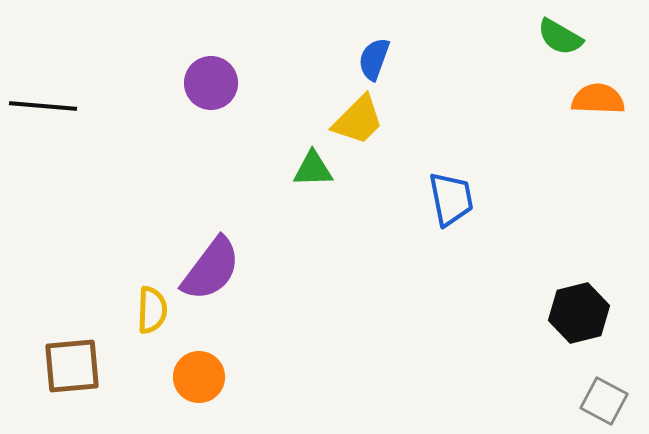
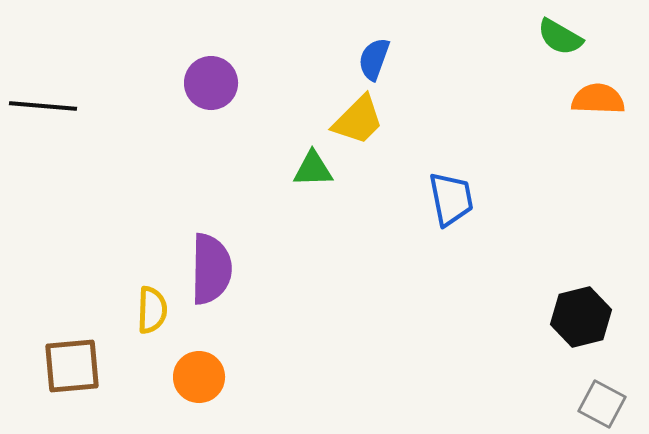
purple semicircle: rotated 36 degrees counterclockwise
black hexagon: moved 2 px right, 4 px down
gray square: moved 2 px left, 3 px down
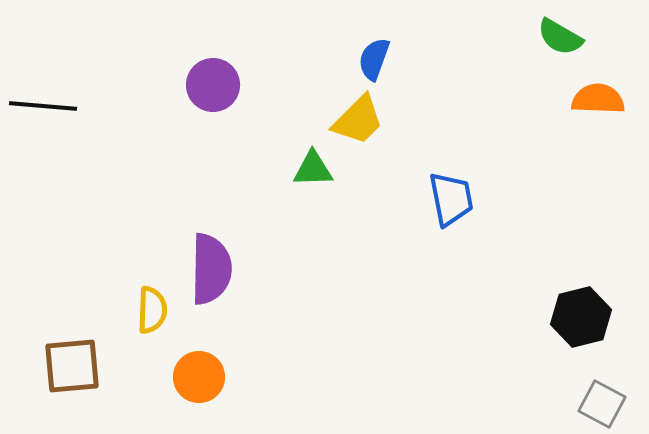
purple circle: moved 2 px right, 2 px down
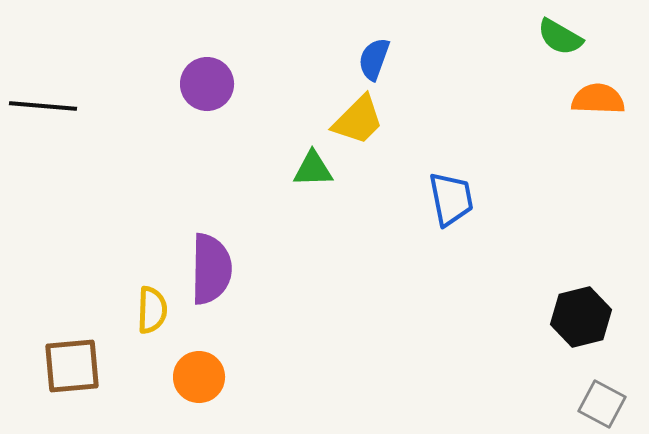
purple circle: moved 6 px left, 1 px up
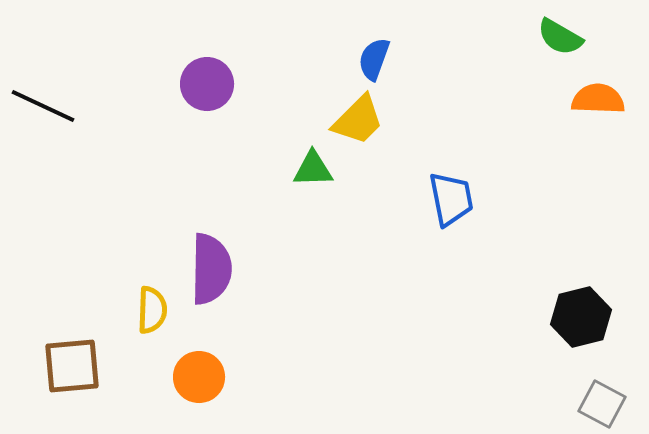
black line: rotated 20 degrees clockwise
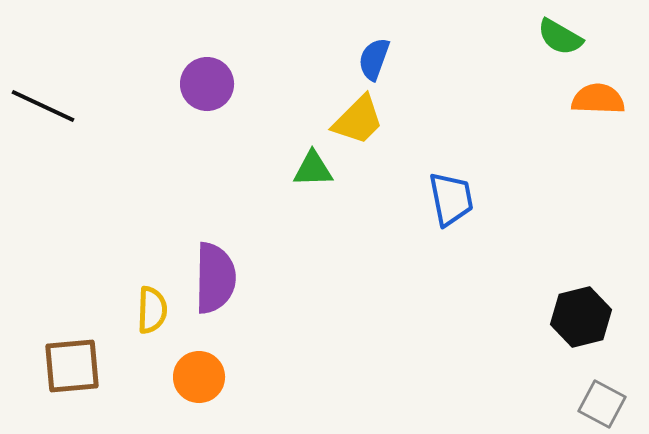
purple semicircle: moved 4 px right, 9 px down
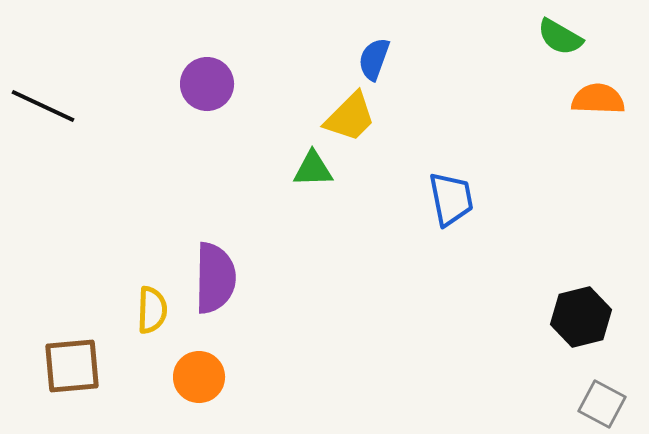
yellow trapezoid: moved 8 px left, 3 px up
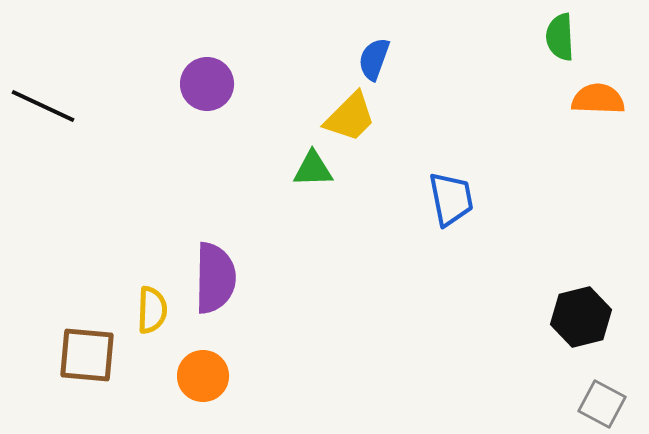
green semicircle: rotated 57 degrees clockwise
brown square: moved 15 px right, 11 px up; rotated 10 degrees clockwise
orange circle: moved 4 px right, 1 px up
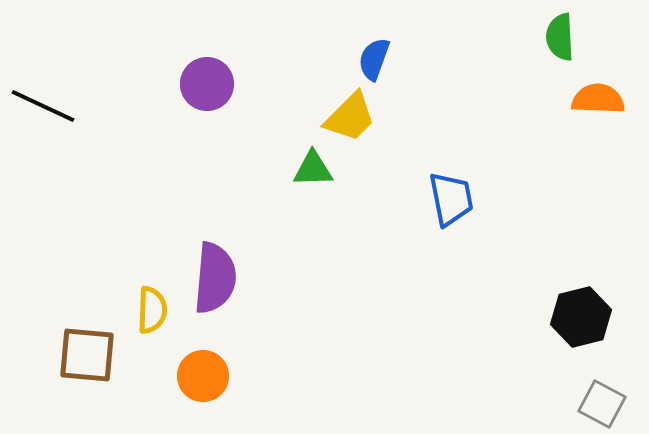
purple semicircle: rotated 4 degrees clockwise
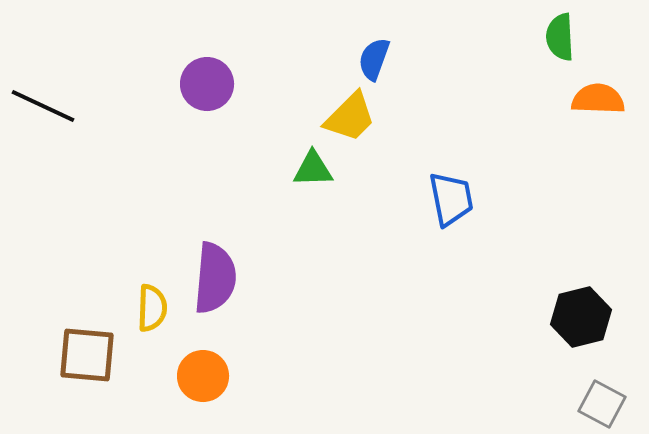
yellow semicircle: moved 2 px up
